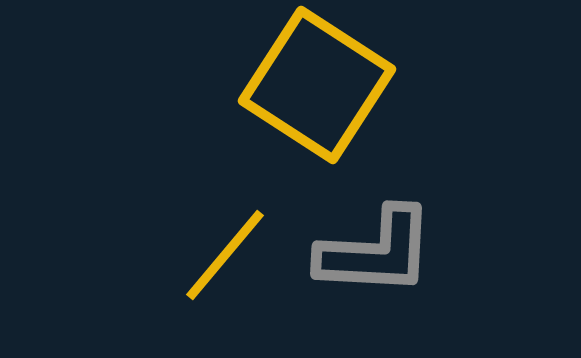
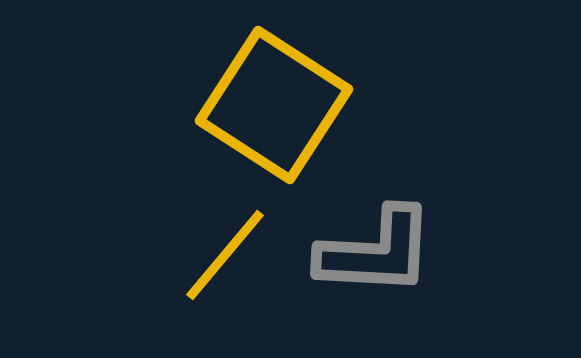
yellow square: moved 43 px left, 20 px down
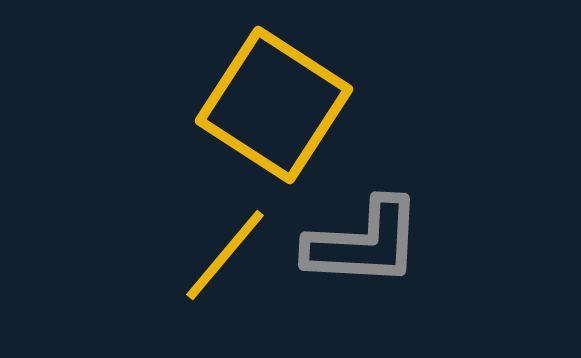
gray L-shape: moved 12 px left, 9 px up
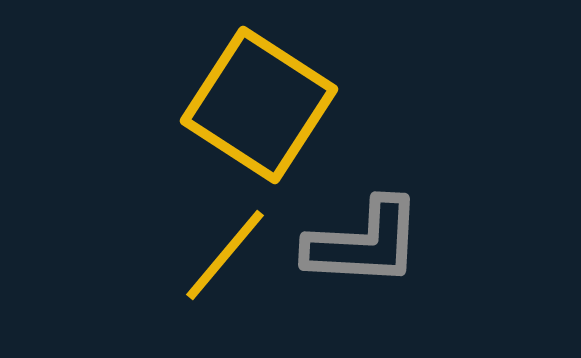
yellow square: moved 15 px left
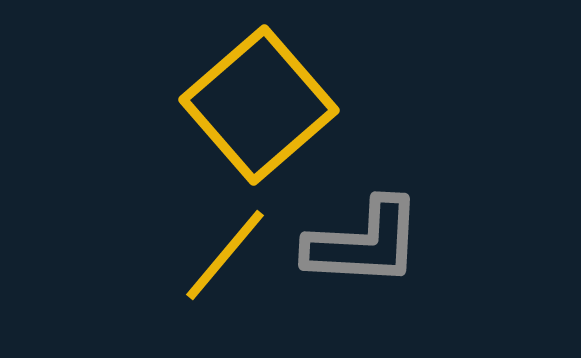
yellow square: rotated 16 degrees clockwise
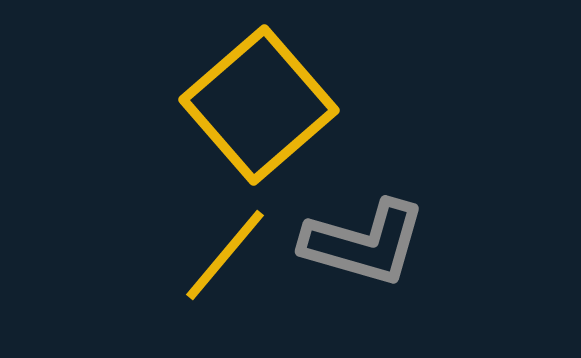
gray L-shape: rotated 13 degrees clockwise
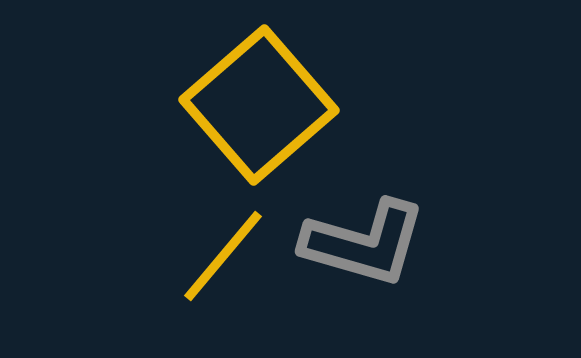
yellow line: moved 2 px left, 1 px down
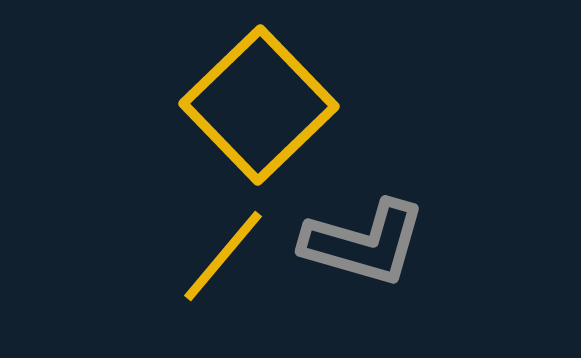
yellow square: rotated 3 degrees counterclockwise
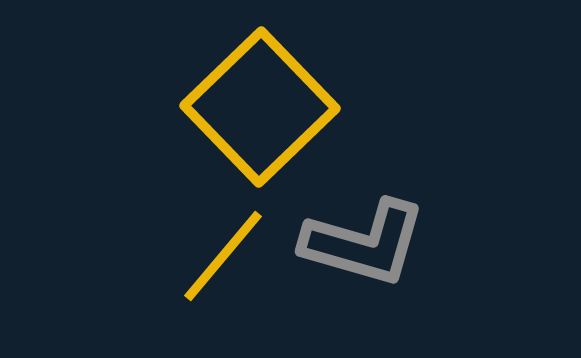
yellow square: moved 1 px right, 2 px down
